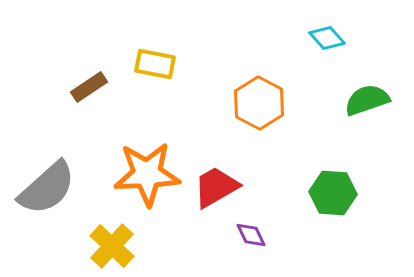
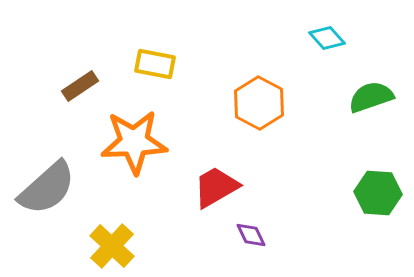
brown rectangle: moved 9 px left, 1 px up
green semicircle: moved 4 px right, 3 px up
orange star: moved 13 px left, 32 px up
green hexagon: moved 45 px right
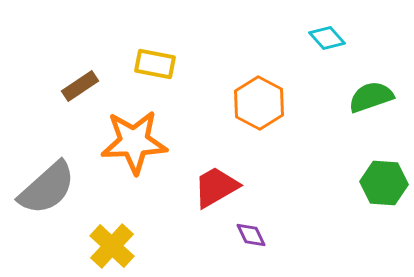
green hexagon: moved 6 px right, 10 px up
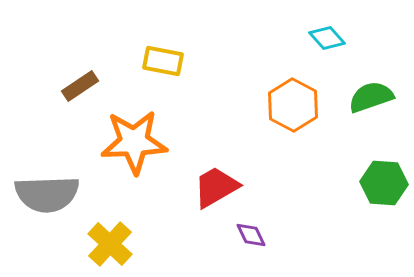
yellow rectangle: moved 8 px right, 3 px up
orange hexagon: moved 34 px right, 2 px down
gray semicircle: moved 6 px down; rotated 40 degrees clockwise
yellow cross: moved 2 px left, 2 px up
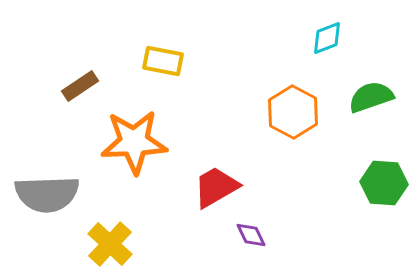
cyan diamond: rotated 69 degrees counterclockwise
orange hexagon: moved 7 px down
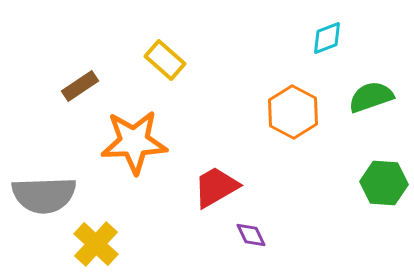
yellow rectangle: moved 2 px right, 1 px up; rotated 30 degrees clockwise
gray semicircle: moved 3 px left, 1 px down
yellow cross: moved 14 px left
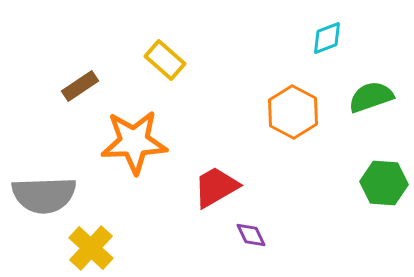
yellow cross: moved 5 px left, 4 px down
